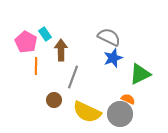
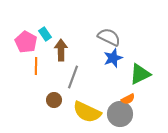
orange semicircle: rotated 128 degrees clockwise
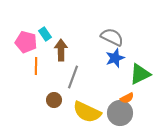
gray semicircle: moved 3 px right
pink pentagon: rotated 15 degrees counterclockwise
blue star: moved 2 px right
orange semicircle: moved 1 px left, 1 px up
gray circle: moved 1 px up
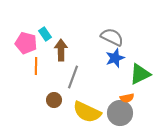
pink pentagon: moved 1 px down
orange semicircle: rotated 16 degrees clockwise
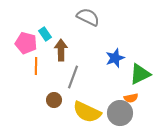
gray semicircle: moved 24 px left, 20 px up
orange semicircle: moved 4 px right
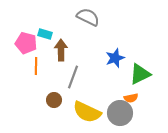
cyan rectangle: rotated 40 degrees counterclockwise
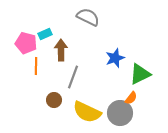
cyan rectangle: rotated 40 degrees counterclockwise
orange semicircle: rotated 40 degrees counterclockwise
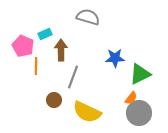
gray semicircle: rotated 10 degrees counterclockwise
pink pentagon: moved 3 px left, 3 px down; rotated 10 degrees clockwise
blue star: rotated 18 degrees clockwise
gray circle: moved 19 px right
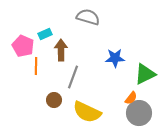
green triangle: moved 5 px right
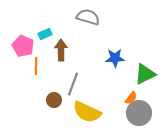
gray line: moved 7 px down
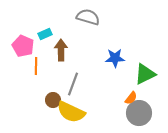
brown circle: moved 1 px left
yellow semicircle: moved 16 px left
